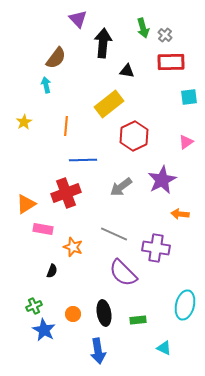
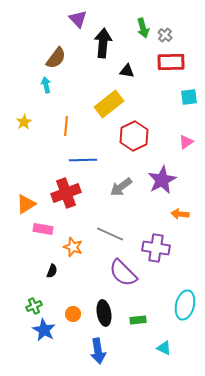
gray line: moved 4 px left
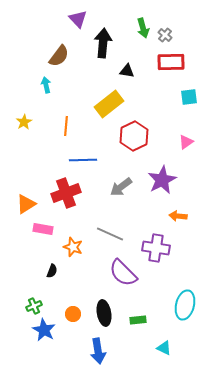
brown semicircle: moved 3 px right, 2 px up
orange arrow: moved 2 px left, 2 px down
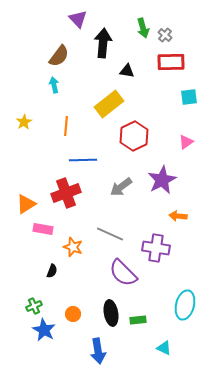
cyan arrow: moved 8 px right
black ellipse: moved 7 px right
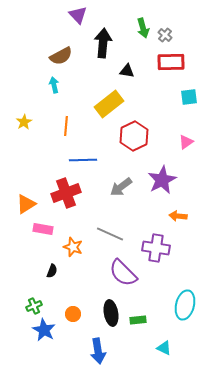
purple triangle: moved 4 px up
brown semicircle: moved 2 px right; rotated 25 degrees clockwise
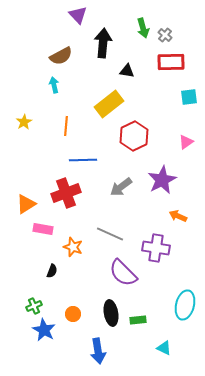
orange arrow: rotated 18 degrees clockwise
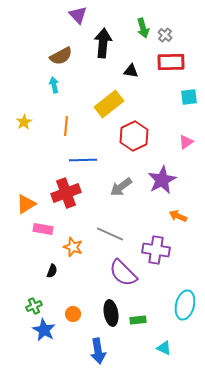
black triangle: moved 4 px right
purple cross: moved 2 px down
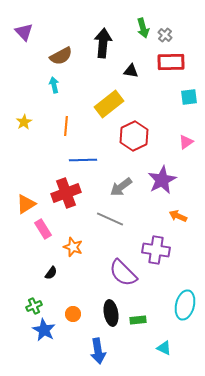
purple triangle: moved 54 px left, 17 px down
pink rectangle: rotated 48 degrees clockwise
gray line: moved 15 px up
black semicircle: moved 1 px left, 2 px down; rotated 16 degrees clockwise
